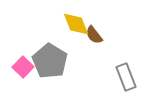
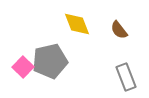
yellow diamond: moved 1 px right
brown semicircle: moved 25 px right, 5 px up
gray pentagon: rotated 28 degrees clockwise
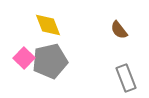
yellow diamond: moved 29 px left, 1 px down
pink square: moved 1 px right, 9 px up
gray rectangle: moved 1 px down
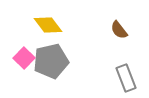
yellow diamond: rotated 16 degrees counterclockwise
gray pentagon: moved 1 px right
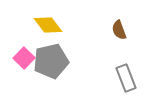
brown semicircle: rotated 18 degrees clockwise
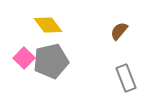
brown semicircle: moved 1 px down; rotated 60 degrees clockwise
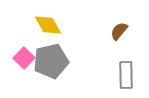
yellow diamond: rotated 8 degrees clockwise
gray rectangle: moved 3 px up; rotated 20 degrees clockwise
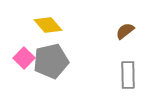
yellow diamond: rotated 12 degrees counterclockwise
brown semicircle: moved 6 px right; rotated 12 degrees clockwise
gray rectangle: moved 2 px right
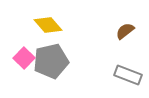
gray rectangle: rotated 68 degrees counterclockwise
